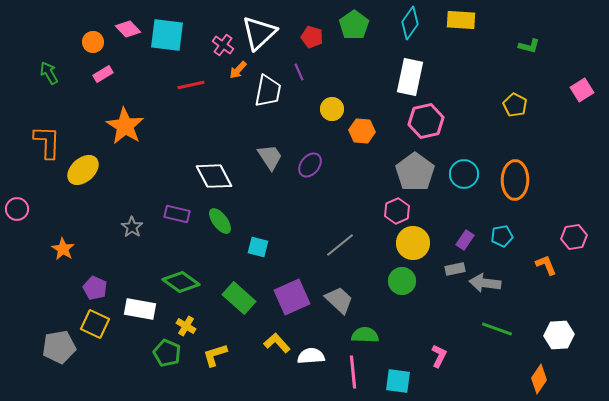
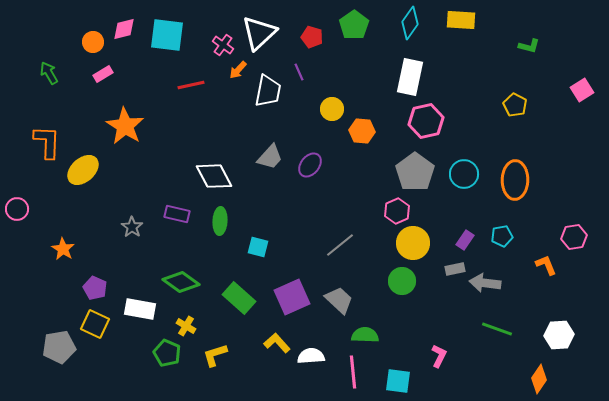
pink diamond at (128, 29): moved 4 px left; rotated 60 degrees counterclockwise
gray trapezoid at (270, 157): rotated 76 degrees clockwise
green ellipse at (220, 221): rotated 40 degrees clockwise
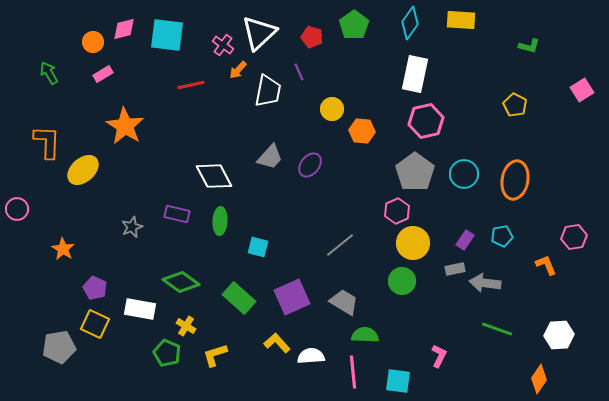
white rectangle at (410, 77): moved 5 px right, 3 px up
orange ellipse at (515, 180): rotated 9 degrees clockwise
gray star at (132, 227): rotated 15 degrees clockwise
gray trapezoid at (339, 300): moved 5 px right, 2 px down; rotated 12 degrees counterclockwise
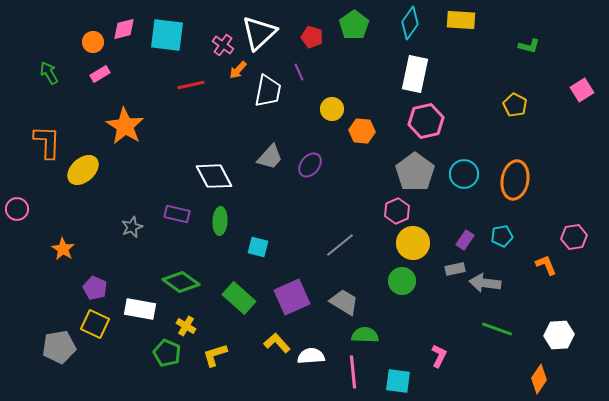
pink rectangle at (103, 74): moved 3 px left
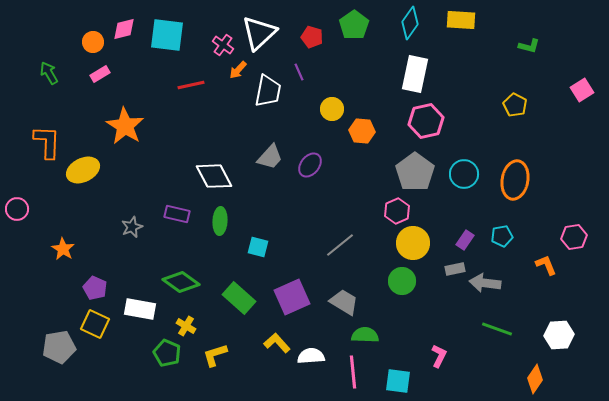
yellow ellipse at (83, 170): rotated 16 degrees clockwise
orange diamond at (539, 379): moved 4 px left
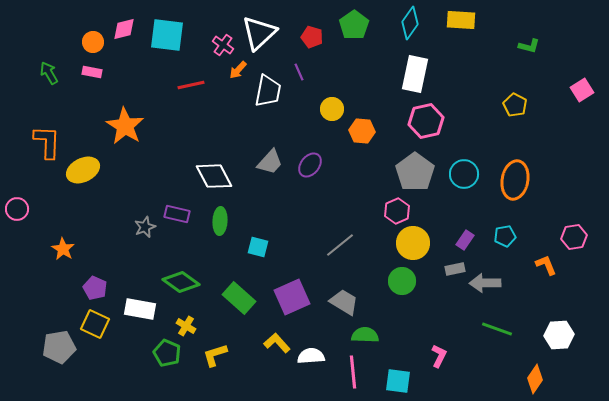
pink rectangle at (100, 74): moved 8 px left, 2 px up; rotated 42 degrees clockwise
gray trapezoid at (270, 157): moved 5 px down
gray star at (132, 227): moved 13 px right
cyan pentagon at (502, 236): moved 3 px right
gray arrow at (485, 283): rotated 8 degrees counterclockwise
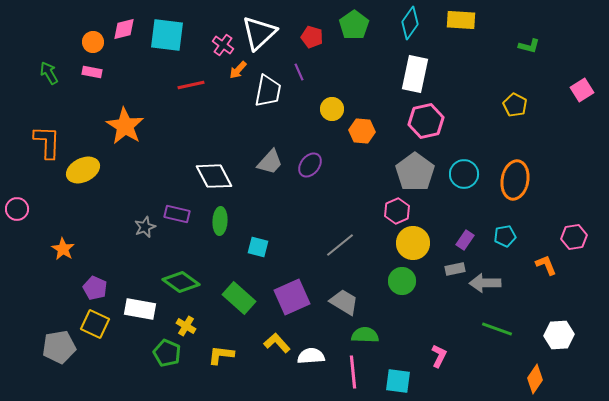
yellow L-shape at (215, 355): moved 6 px right; rotated 24 degrees clockwise
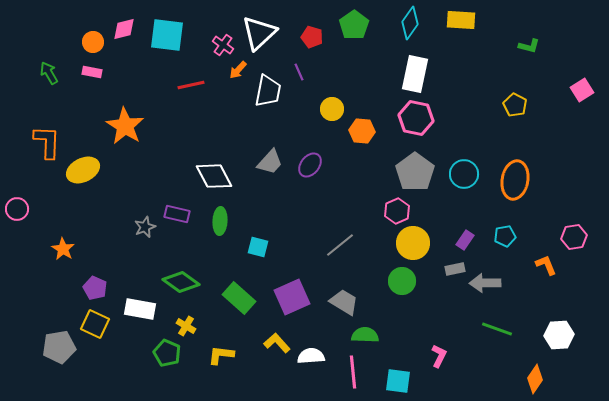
pink hexagon at (426, 121): moved 10 px left, 3 px up; rotated 24 degrees clockwise
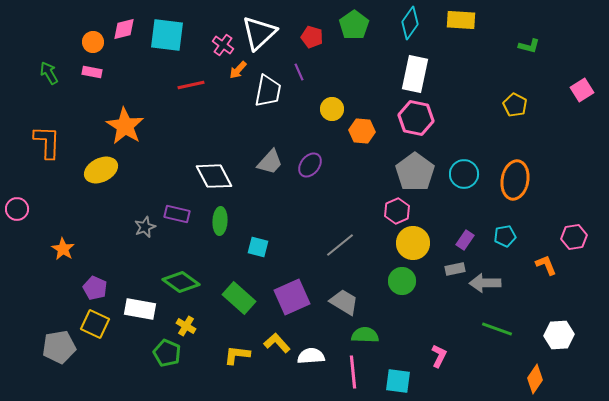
yellow ellipse at (83, 170): moved 18 px right
yellow L-shape at (221, 355): moved 16 px right
